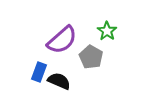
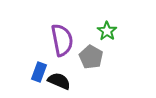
purple semicircle: rotated 60 degrees counterclockwise
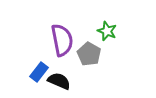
green star: rotated 12 degrees counterclockwise
gray pentagon: moved 2 px left, 3 px up
blue rectangle: rotated 18 degrees clockwise
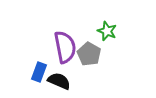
purple semicircle: moved 3 px right, 7 px down
blue rectangle: rotated 18 degrees counterclockwise
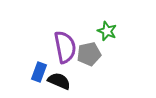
gray pentagon: rotated 30 degrees clockwise
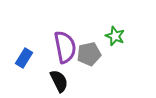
green star: moved 8 px right, 5 px down
blue rectangle: moved 15 px left, 14 px up; rotated 12 degrees clockwise
black semicircle: rotated 40 degrees clockwise
